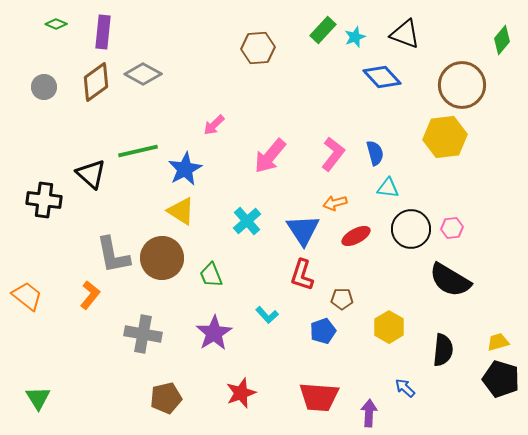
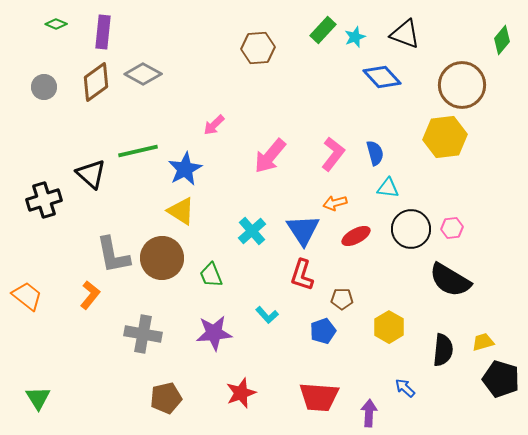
black cross at (44, 200): rotated 24 degrees counterclockwise
cyan cross at (247, 221): moved 5 px right, 10 px down
purple star at (214, 333): rotated 27 degrees clockwise
yellow trapezoid at (498, 342): moved 15 px left
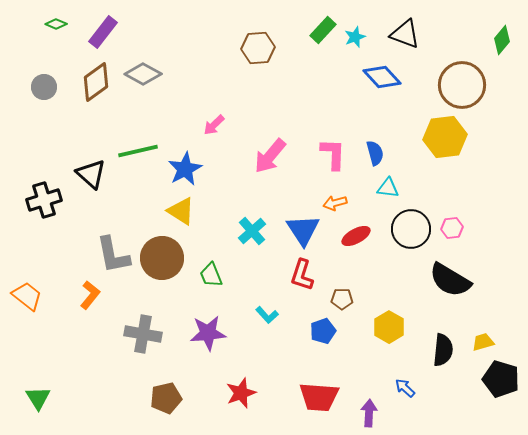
purple rectangle at (103, 32): rotated 32 degrees clockwise
pink L-shape at (333, 154): rotated 36 degrees counterclockwise
purple star at (214, 333): moved 6 px left
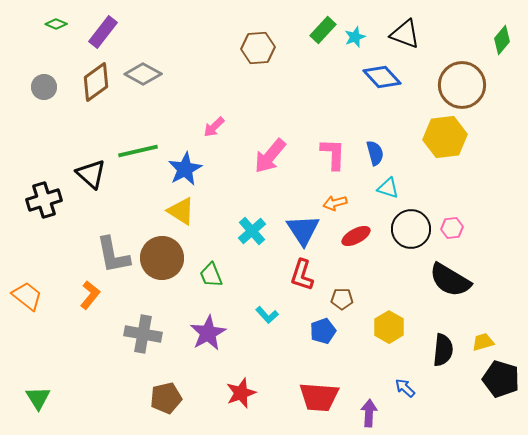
pink arrow at (214, 125): moved 2 px down
cyan triangle at (388, 188): rotated 10 degrees clockwise
purple star at (208, 333): rotated 24 degrees counterclockwise
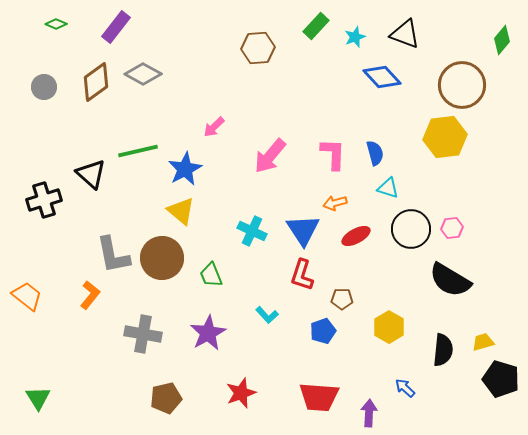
green rectangle at (323, 30): moved 7 px left, 4 px up
purple rectangle at (103, 32): moved 13 px right, 5 px up
yellow triangle at (181, 211): rotated 8 degrees clockwise
cyan cross at (252, 231): rotated 24 degrees counterclockwise
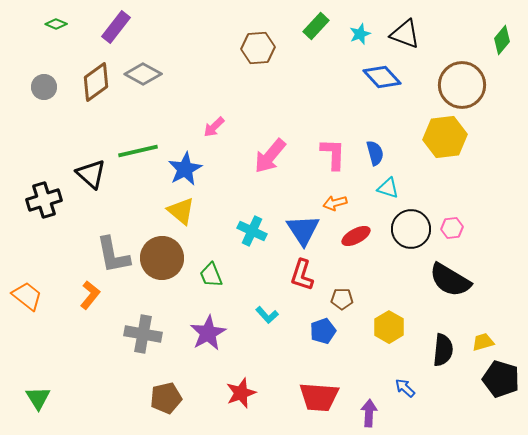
cyan star at (355, 37): moved 5 px right, 3 px up
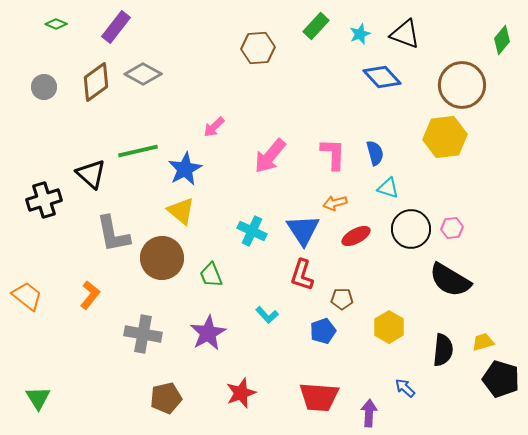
gray L-shape at (113, 255): moved 21 px up
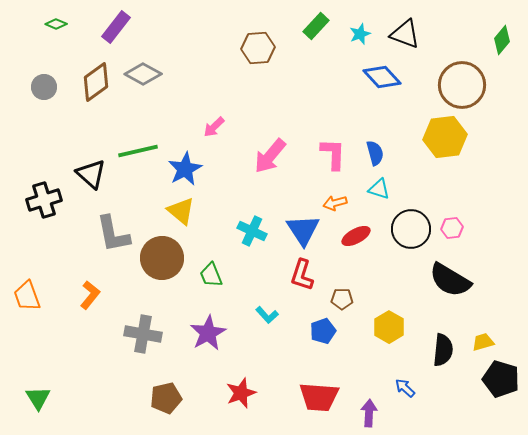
cyan triangle at (388, 188): moved 9 px left, 1 px down
orange trapezoid at (27, 296): rotated 148 degrees counterclockwise
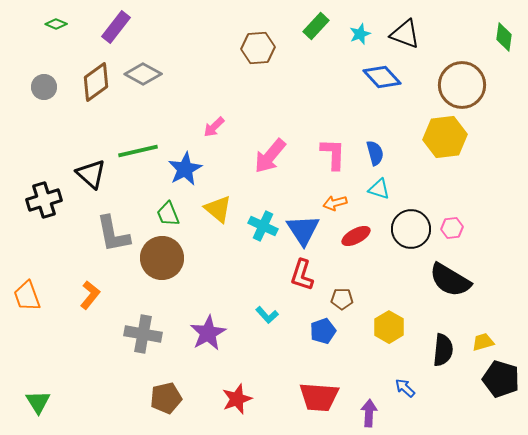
green diamond at (502, 40): moved 2 px right, 3 px up; rotated 32 degrees counterclockwise
yellow triangle at (181, 211): moved 37 px right, 2 px up
cyan cross at (252, 231): moved 11 px right, 5 px up
green trapezoid at (211, 275): moved 43 px left, 61 px up
red star at (241, 393): moved 4 px left, 6 px down
green triangle at (38, 398): moved 4 px down
